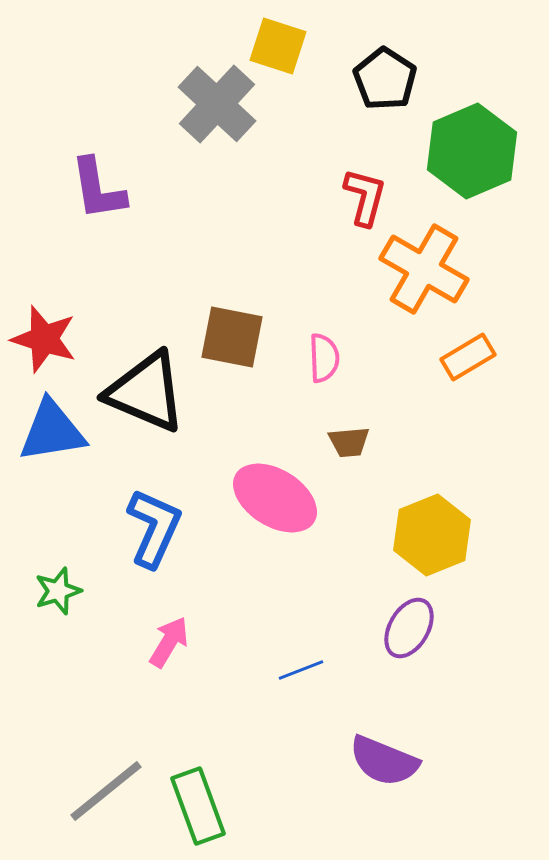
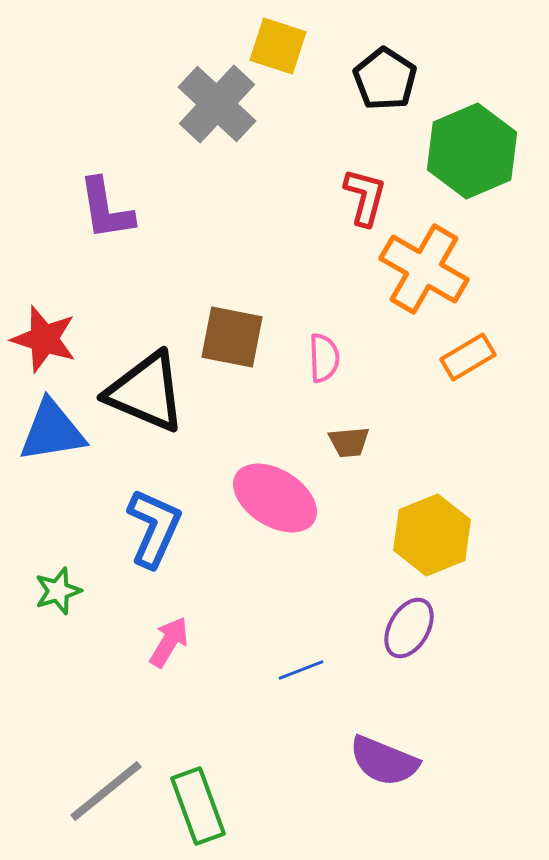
purple L-shape: moved 8 px right, 20 px down
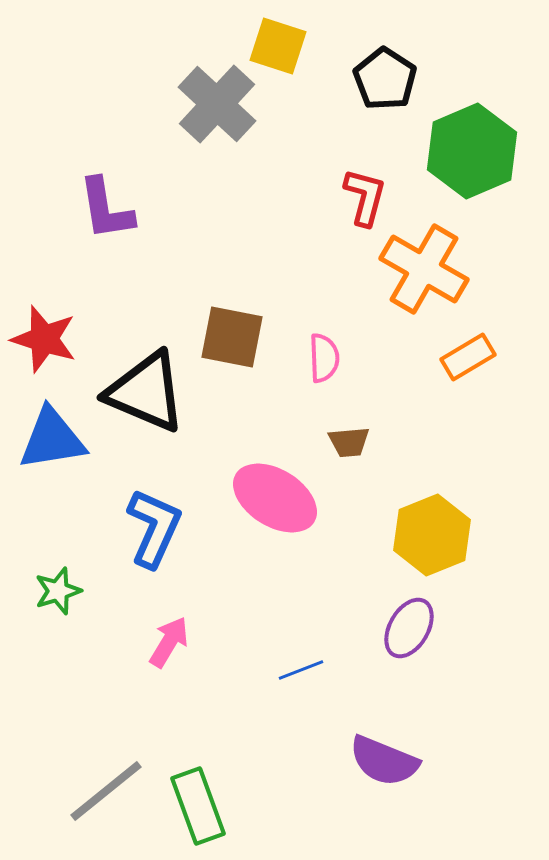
blue triangle: moved 8 px down
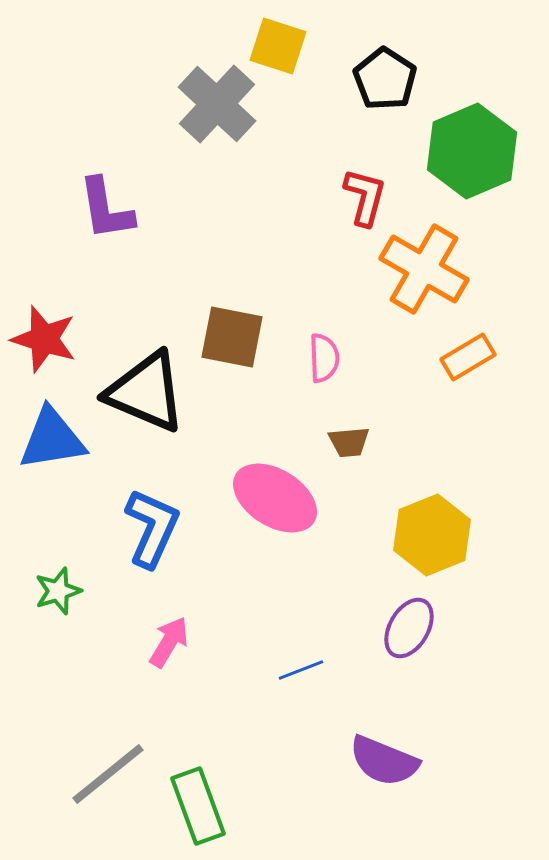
blue L-shape: moved 2 px left
gray line: moved 2 px right, 17 px up
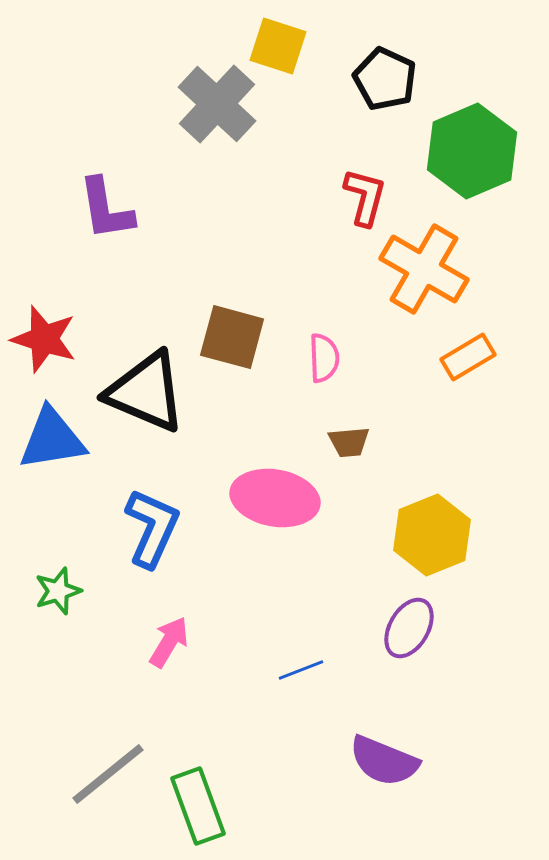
black pentagon: rotated 8 degrees counterclockwise
brown square: rotated 4 degrees clockwise
pink ellipse: rotated 22 degrees counterclockwise
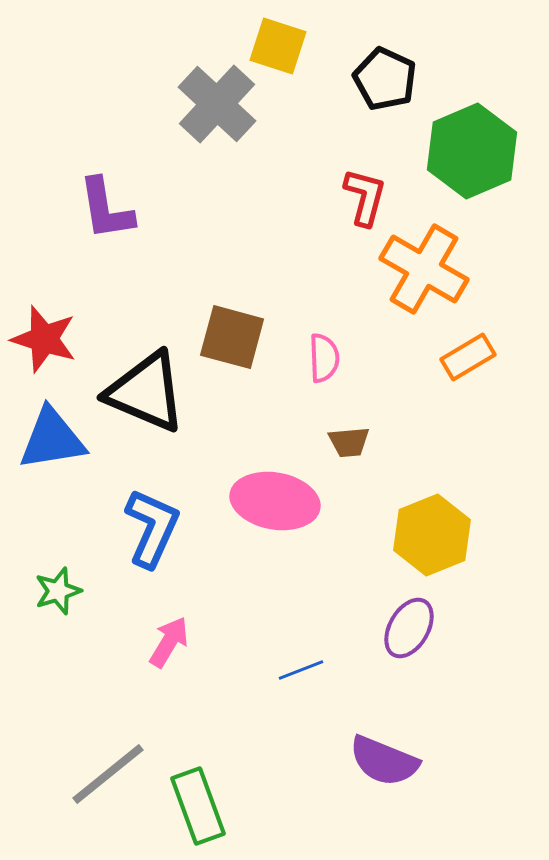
pink ellipse: moved 3 px down
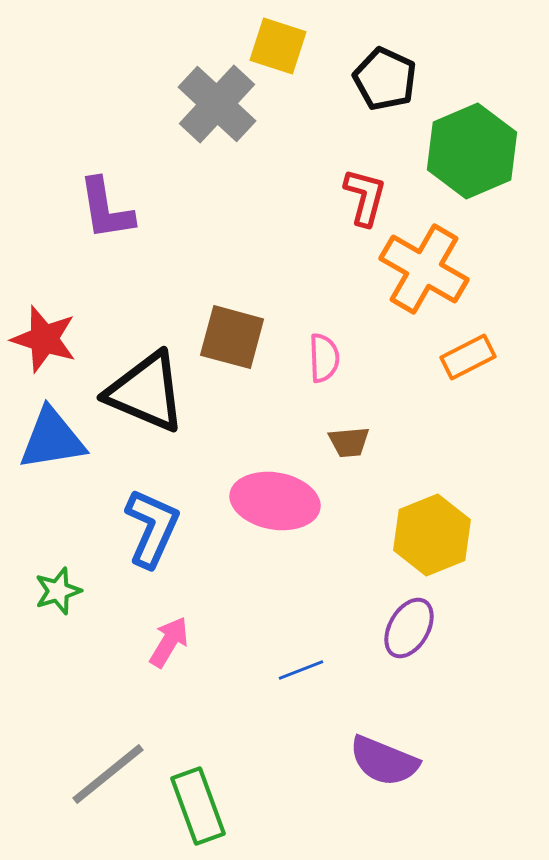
orange rectangle: rotated 4 degrees clockwise
